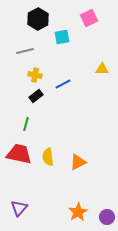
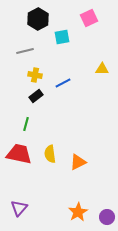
blue line: moved 1 px up
yellow semicircle: moved 2 px right, 3 px up
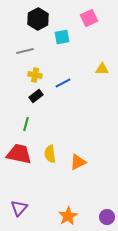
orange star: moved 10 px left, 4 px down
